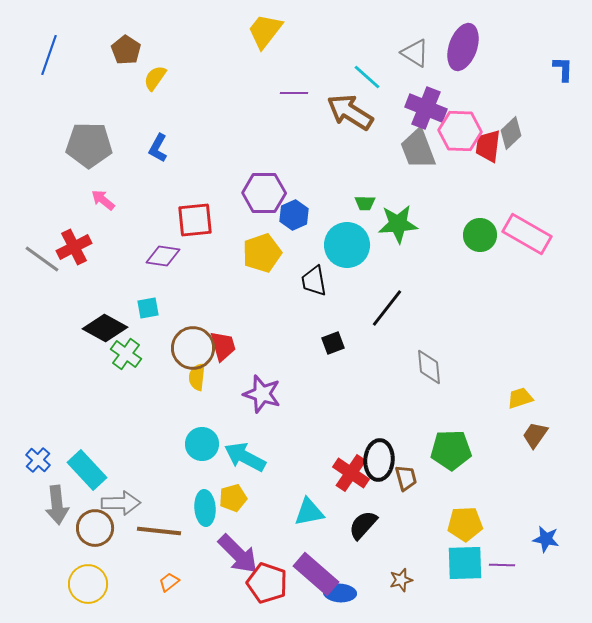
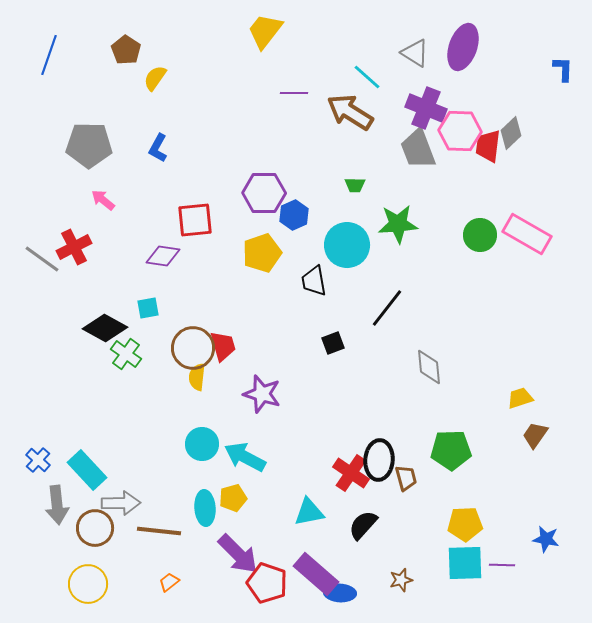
green trapezoid at (365, 203): moved 10 px left, 18 px up
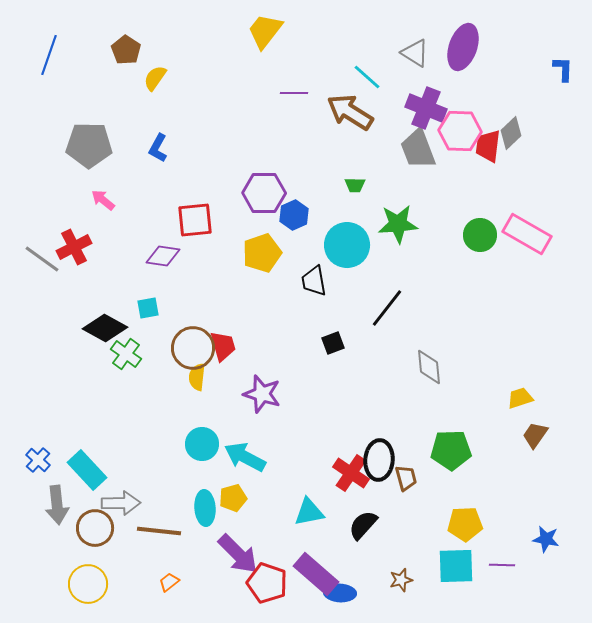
cyan square at (465, 563): moved 9 px left, 3 px down
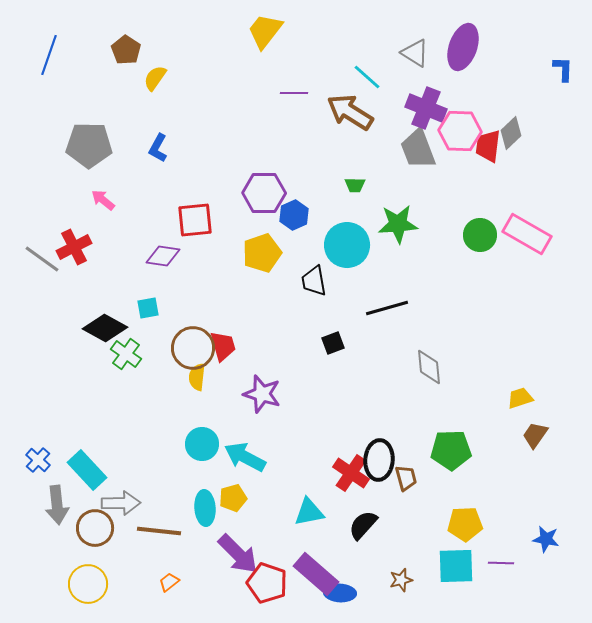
black line at (387, 308): rotated 36 degrees clockwise
purple line at (502, 565): moved 1 px left, 2 px up
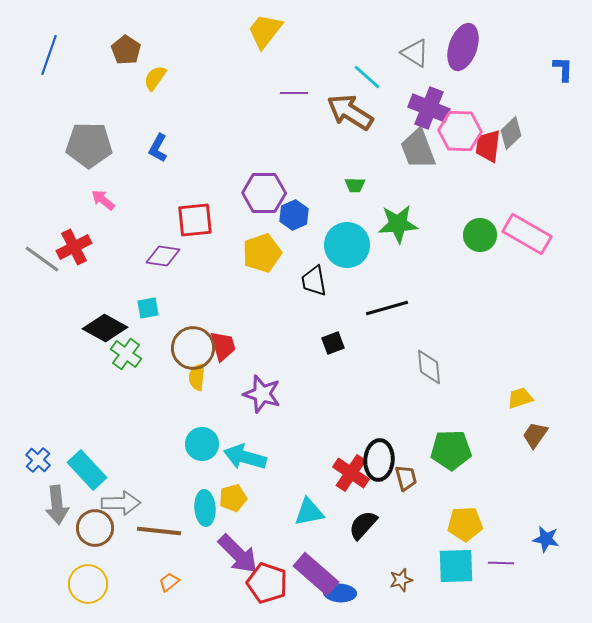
purple cross at (426, 108): moved 3 px right
cyan arrow at (245, 457): rotated 12 degrees counterclockwise
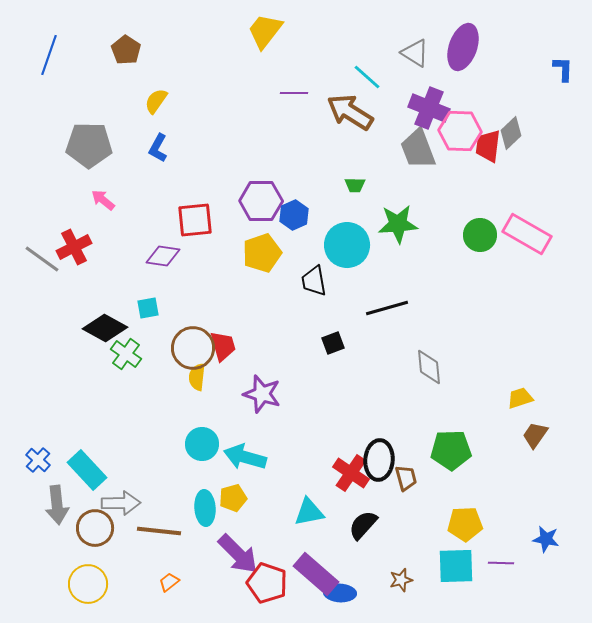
yellow semicircle at (155, 78): moved 1 px right, 23 px down
purple hexagon at (264, 193): moved 3 px left, 8 px down
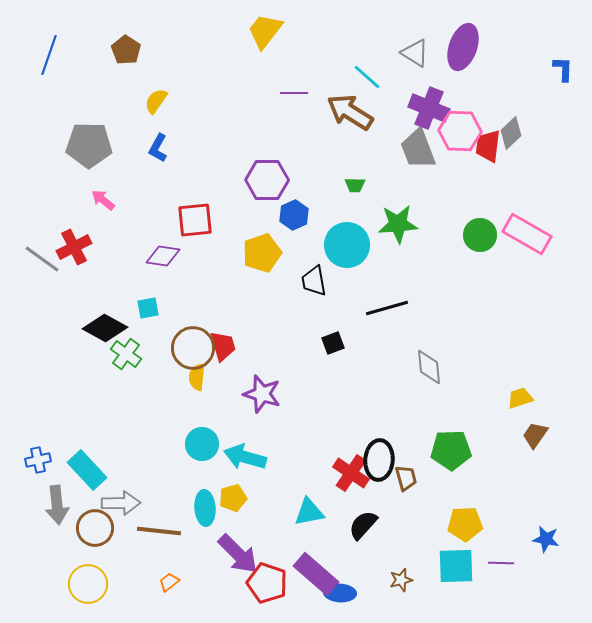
purple hexagon at (261, 201): moved 6 px right, 21 px up
blue cross at (38, 460): rotated 35 degrees clockwise
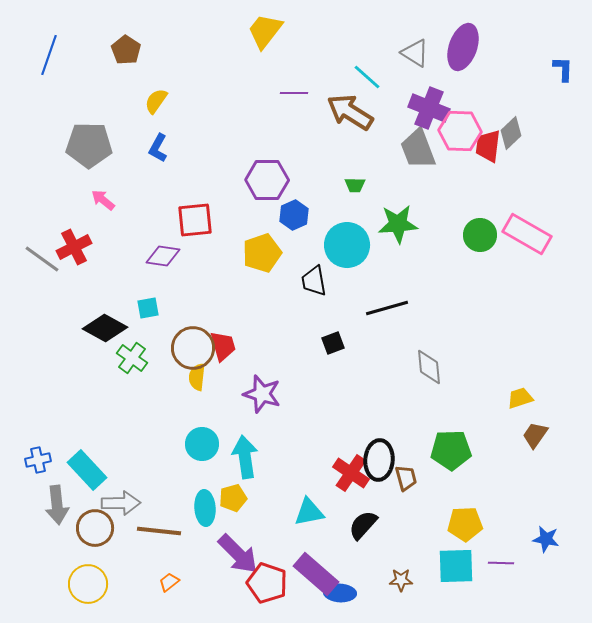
green cross at (126, 354): moved 6 px right, 4 px down
cyan arrow at (245, 457): rotated 66 degrees clockwise
brown star at (401, 580): rotated 15 degrees clockwise
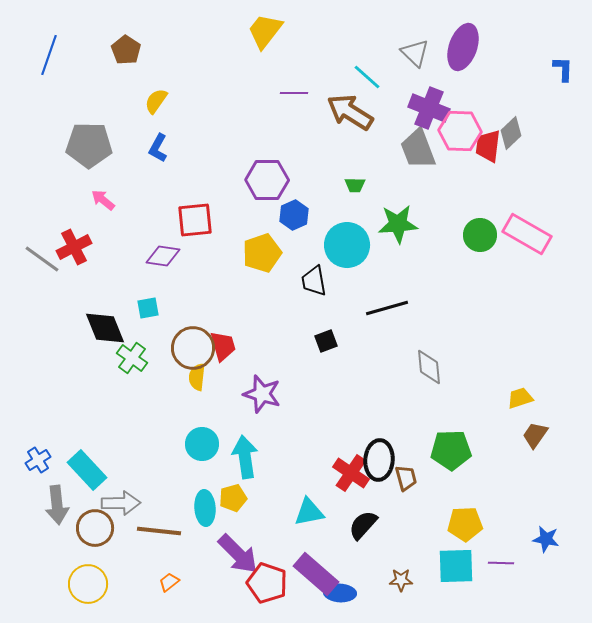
gray triangle at (415, 53): rotated 12 degrees clockwise
black diamond at (105, 328): rotated 39 degrees clockwise
black square at (333, 343): moved 7 px left, 2 px up
blue cross at (38, 460): rotated 20 degrees counterclockwise
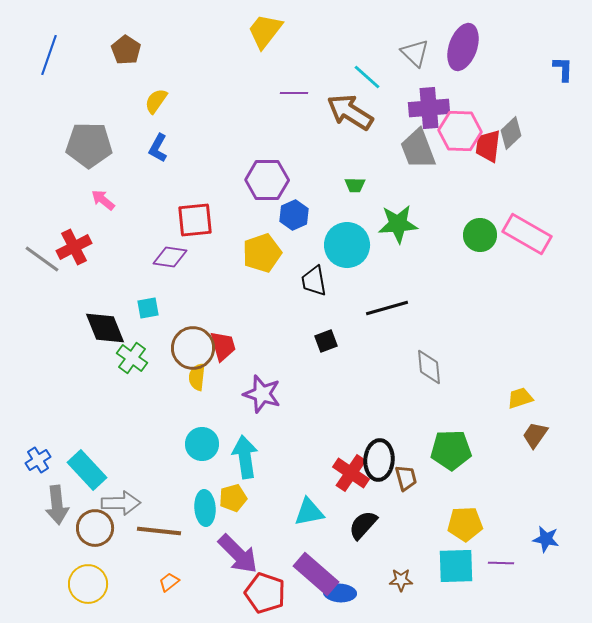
purple cross at (429, 108): rotated 27 degrees counterclockwise
purple diamond at (163, 256): moved 7 px right, 1 px down
red pentagon at (267, 583): moved 2 px left, 10 px down
